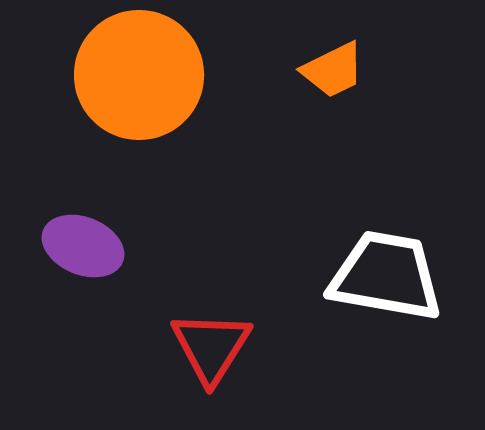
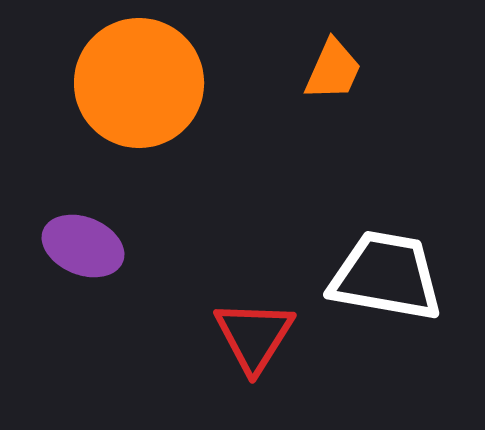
orange trapezoid: rotated 40 degrees counterclockwise
orange circle: moved 8 px down
red triangle: moved 43 px right, 11 px up
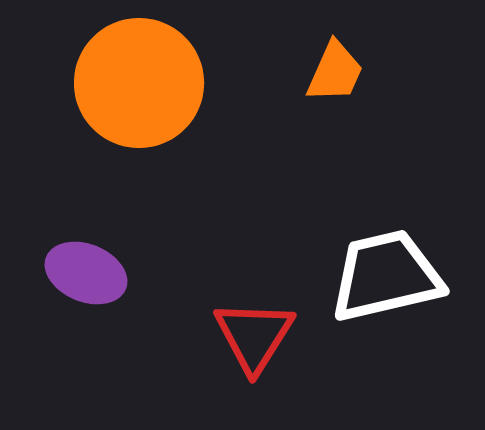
orange trapezoid: moved 2 px right, 2 px down
purple ellipse: moved 3 px right, 27 px down
white trapezoid: rotated 23 degrees counterclockwise
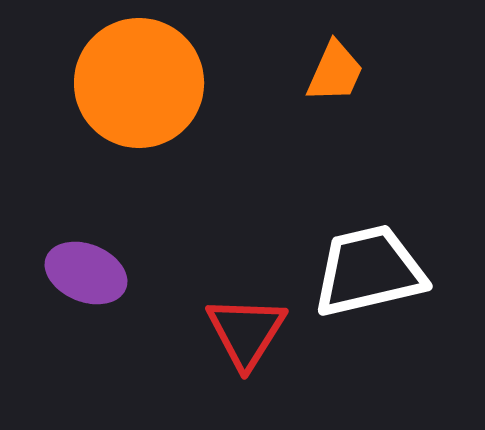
white trapezoid: moved 17 px left, 5 px up
red triangle: moved 8 px left, 4 px up
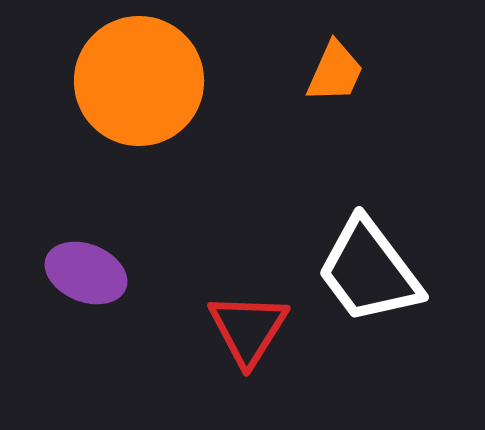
orange circle: moved 2 px up
white trapezoid: rotated 114 degrees counterclockwise
red triangle: moved 2 px right, 3 px up
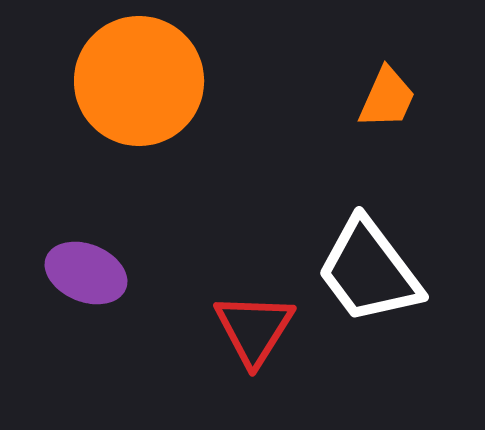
orange trapezoid: moved 52 px right, 26 px down
red triangle: moved 6 px right
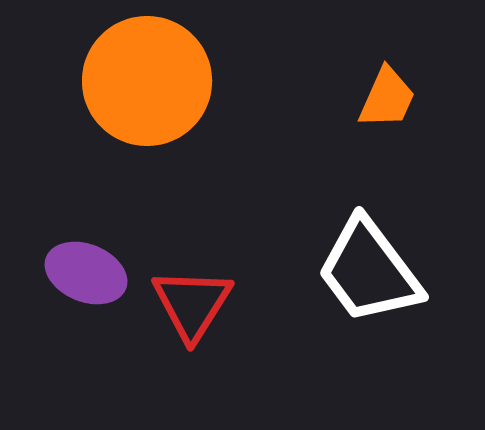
orange circle: moved 8 px right
red triangle: moved 62 px left, 25 px up
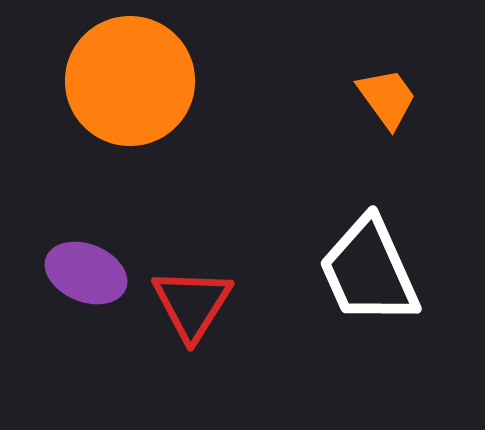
orange circle: moved 17 px left
orange trapezoid: rotated 60 degrees counterclockwise
white trapezoid: rotated 13 degrees clockwise
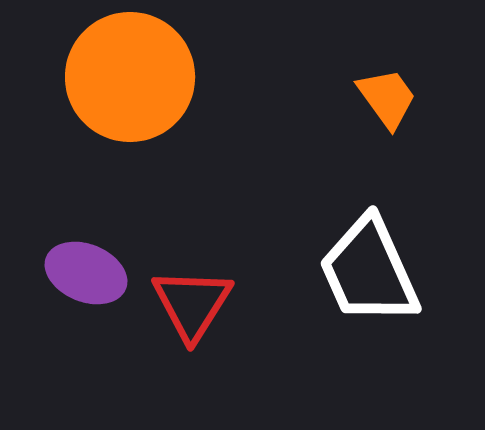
orange circle: moved 4 px up
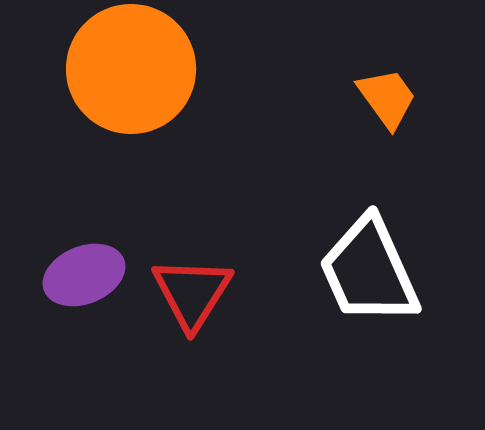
orange circle: moved 1 px right, 8 px up
purple ellipse: moved 2 px left, 2 px down; rotated 44 degrees counterclockwise
red triangle: moved 11 px up
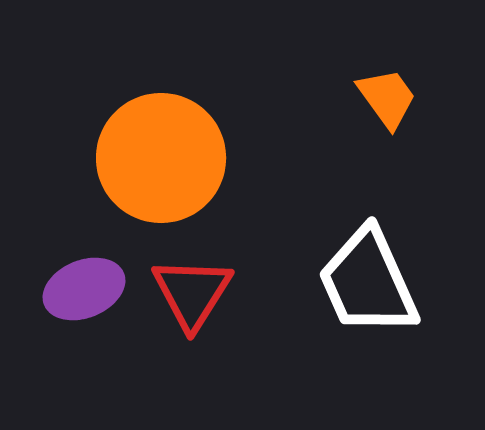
orange circle: moved 30 px right, 89 px down
white trapezoid: moved 1 px left, 11 px down
purple ellipse: moved 14 px down
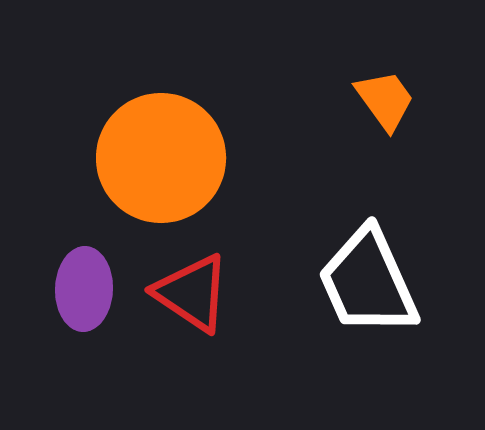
orange trapezoid: moved 2 px left, 2 px down
purple ellipse: rotated 66 degrees counterclockwise
red triangle: rotated 28 degrees counterclockwise
